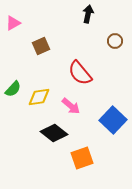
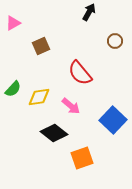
black arrow: moved 1 px right, 2 px up; rotated 18 degrees clockwise
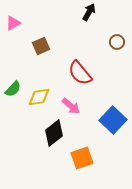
brown circle: moved 2 px right, 1 px down
black diamond: rotated 76 degrees counterclockwise
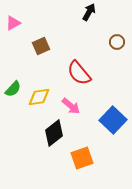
red semicircle: moved 1 px left
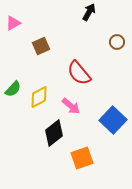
yellow diamond: rotated 20 degrees counterclockwise
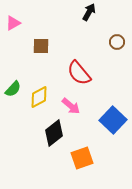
brown square: rotated 24 degrees clockwise
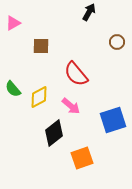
red semicircle: moved 3 px left, 1 px down
green semicircle: rotated 96 degrees clockwise
blue square: rotated 28 degrees clockwise
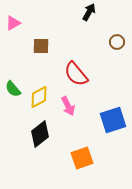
pink arrow: moved 3 px left; rotated 24 degrees clockwise
black diamond: moved 14 px left, 1 px down
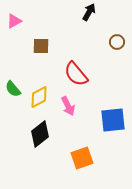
pink triangle: moved 1 px right, 2 px up
blue square: rotated 12 degrees clockwise
